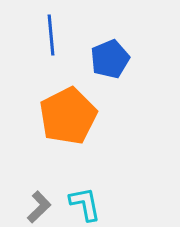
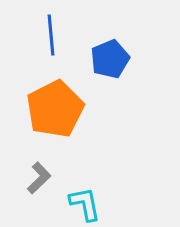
orange pentagon: moved 13 px left, 7 px up
gray L-shape: moved 29 px up
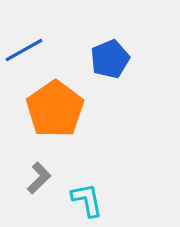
blue line: moved 27 px left, 15 px down; rotated 66 degrees clockwise
orange pentagon: rotated 8 degrees counterclockwise
cyan L-shape: moved 2 px right, 4 px up
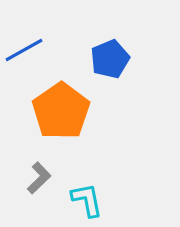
orange pentagon: moved 6 px right, 2 px down
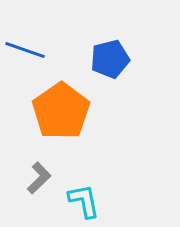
blue line: moved 1 px right; rotated 48 degrees clockwise
blue pentagon: rotated 9 degrees clockwise
cyan L-shape: moved 3 px left, 1 px down
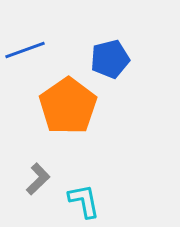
blue line: rotated 39 degrees counterclockwise
orange pentagon: moved 7 px right, 5 px up
gray L-shape: moved 1 px left, 1 px down
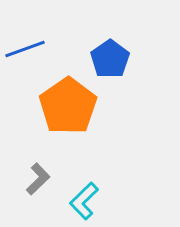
blue line: moved 1 px up
blue pentagon: rotated 21 degrees counterclockwise
cyan L-shape: rotated 123 degrees counterclockwise
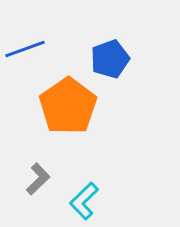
blue pentagon: rotated 15 degrees clockwise
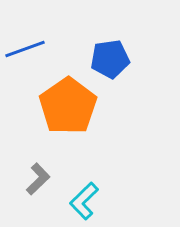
blue pentagon: rotated 12 degrees clockwise
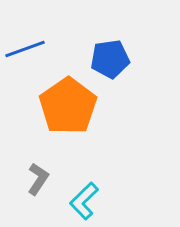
gray L-shape: rotated 12 degrees counterclockwise
